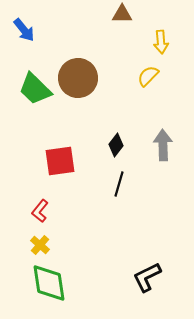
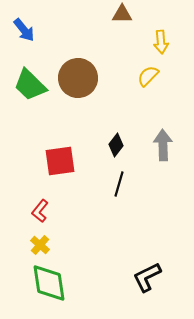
green trapezoid: moved 5 px left, 4 px up
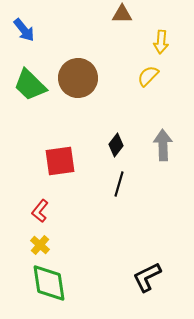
yellow arrow: rotated 10 degrees clockwise
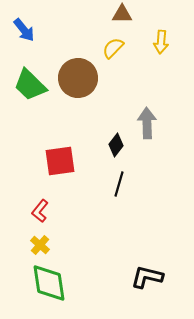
yellow semicircle: moved 35 px left, 28 px up
gray arrow: moved 16 px left, 22 px up
black L-shape: rotated 40 degrees clockwise
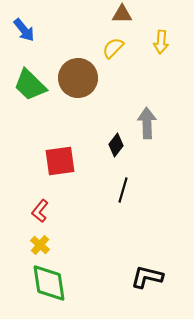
black line: moved 4 px right, 6 px down
